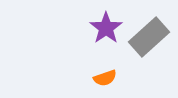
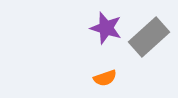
purple star: rotated 20 degrees counterclockwise
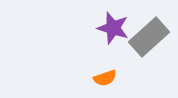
purple star: moved 7 px right
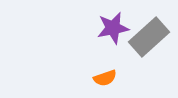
purple star: rotated 28 degrees counterclockwise
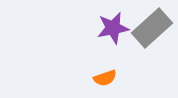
gray rectangle: moved 3 px right, 9 px up
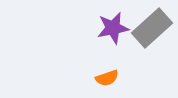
orange semicircle: moved 2 px right
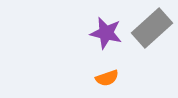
purple star: moved 7 px left, 5 px down; rotated 24 degrees clockwise
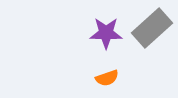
purple star: rotated 12 degrees counterclockwise
